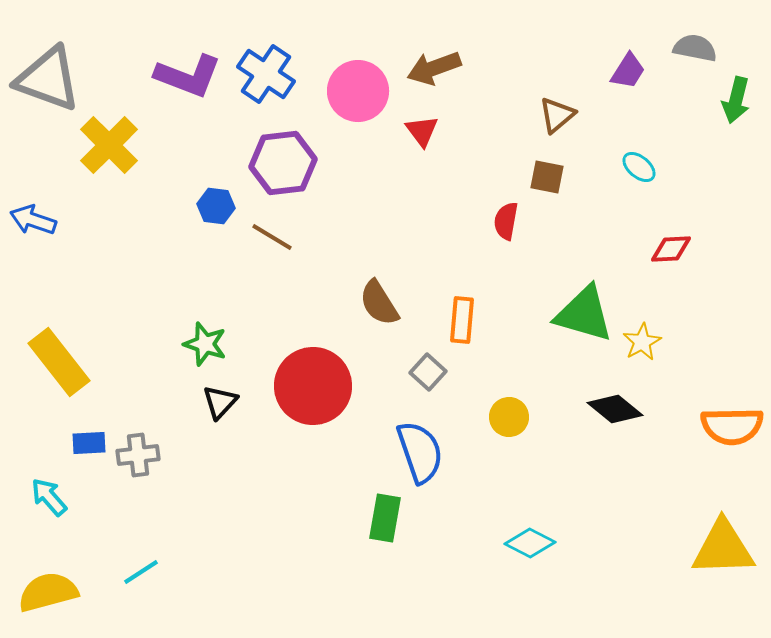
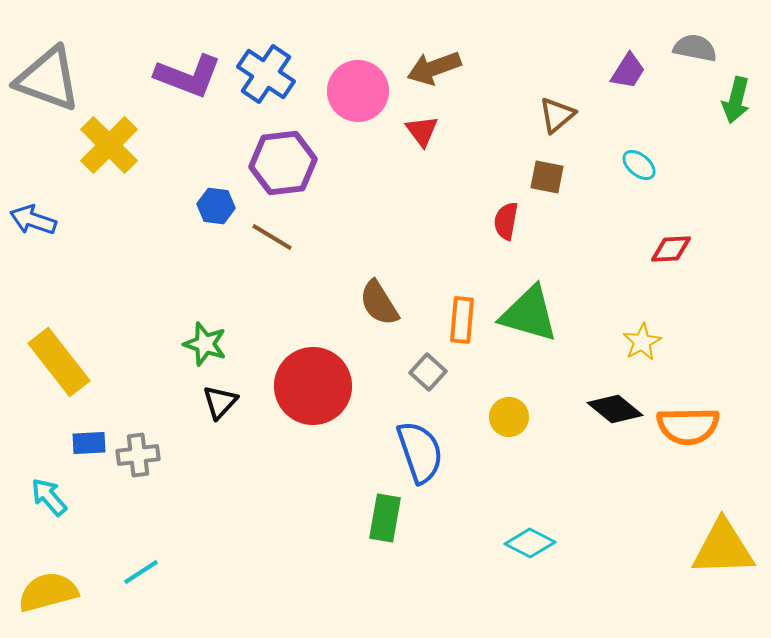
cyan ellipse: moved 2 px up
green triangle: moved 55 px left
orange semicircle: moved 44 px left
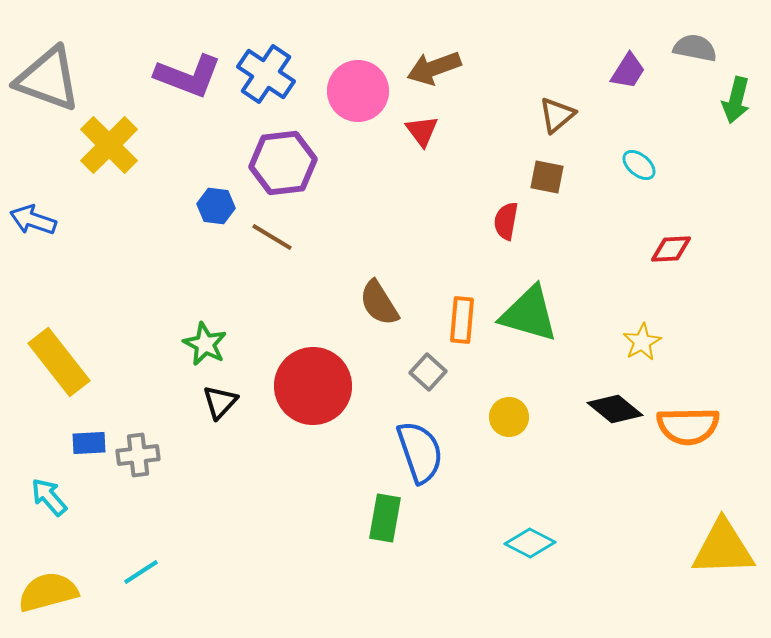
green star: rotated 9 degrees clockwise
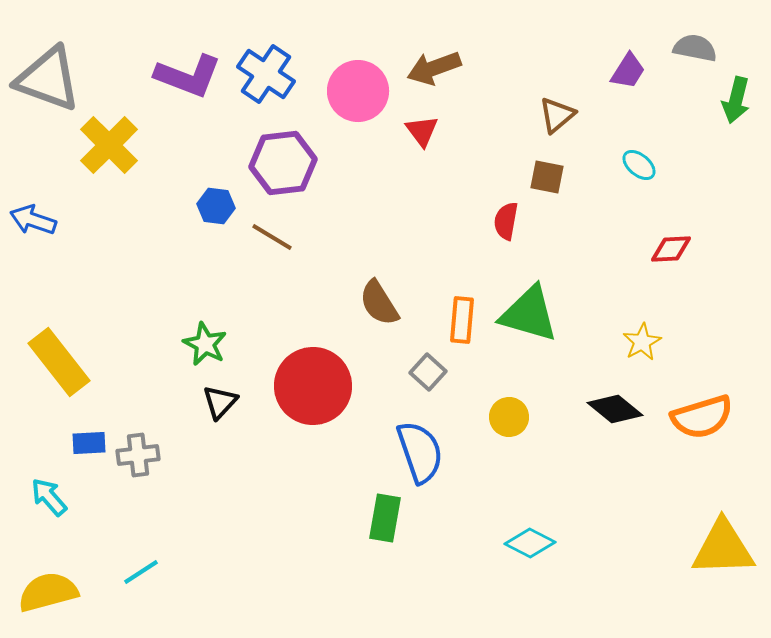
orange semicircle: moved 14 px right, 9 px up; rotated 16 degrees counterclockwise
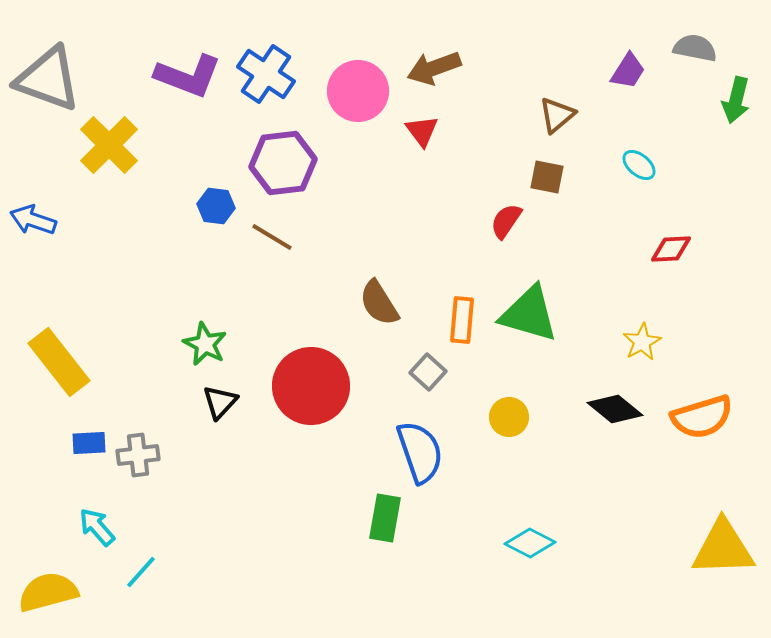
red semicircle: rotated 24 degrees clockwise
red circle: moved 2 px left
cyan arrow: moved 48 px right, 30 px down
cyan line: rotated 15 degrees counterclockwise
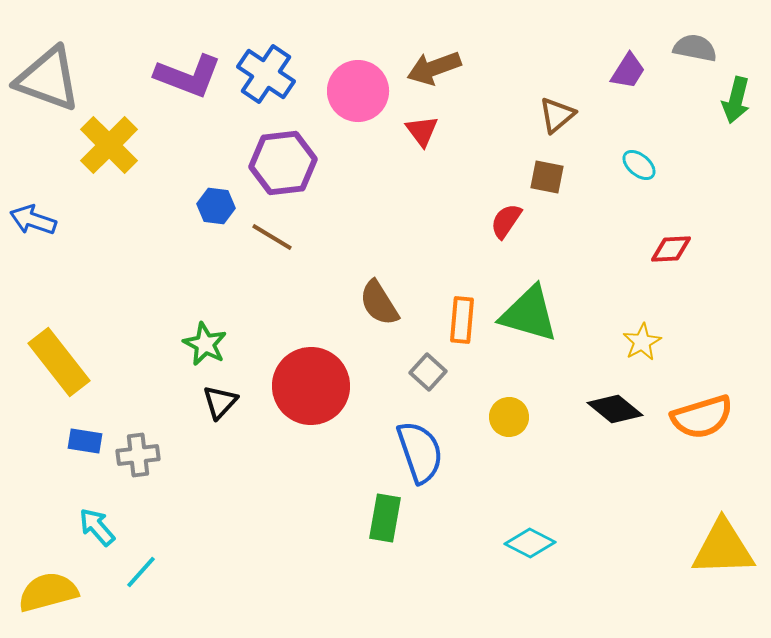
blue rectangle: moved 4 px left, 2 px up; rotated 12 degrees clockwise
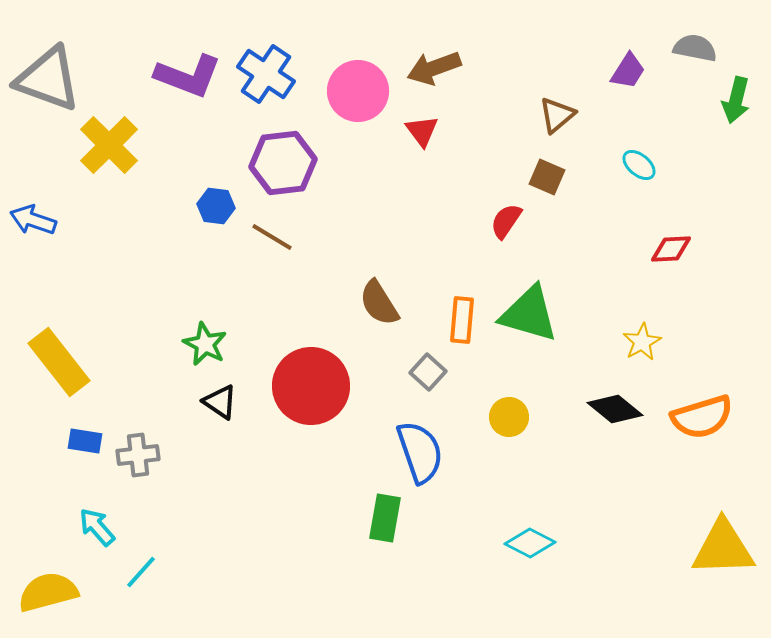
brown square: rotated 12 degrees clockwise
black triangle: rotated 39 degrees counterclockwise
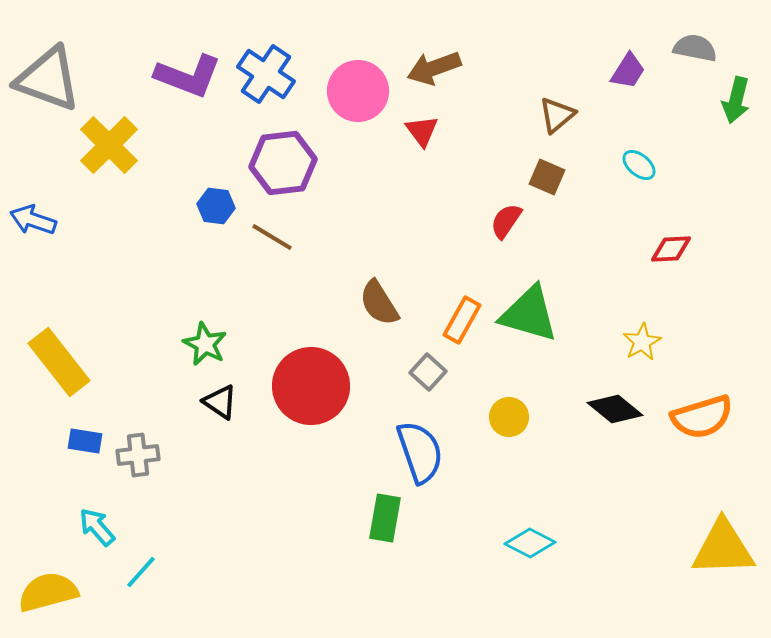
orange rectangle: rotated 24 degrees clockwise
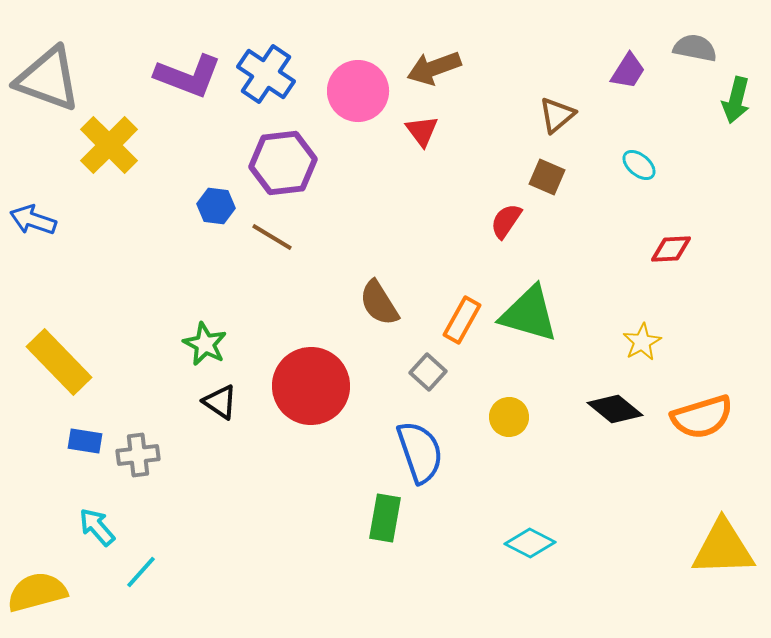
yellow rectangle: rotated 6 degrees counterclockwise
yellow semicircle: moved 11 px left
